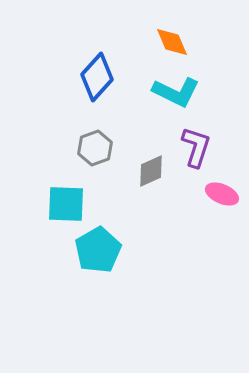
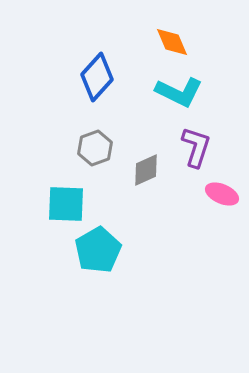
cyan L-shape: moved 3 px right
gray diamond: moved 5 px left, 1 px up
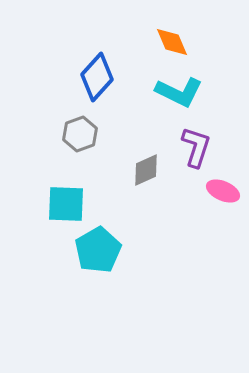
gray hexagon: moved 15 px left, 14 px up
pink ellipse: moved 1 px right, 3 px up
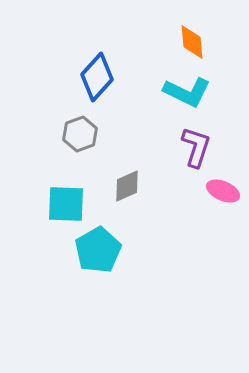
orange diamond: moved 20 px right; rotated 18 degrees clockwise
cyan L-shape: moved 8 px right
gray diamond: moved 19 px left, 16 px down
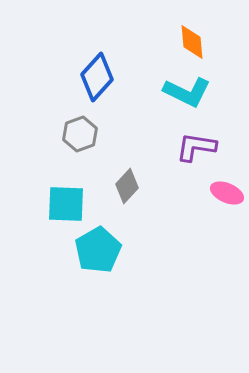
purple L-shape: rotated 99 degrees counterclockwise
gray diamond: rotated 24 degrees counterclockwise
pink ellipse: moved 4 px right, 2 px down
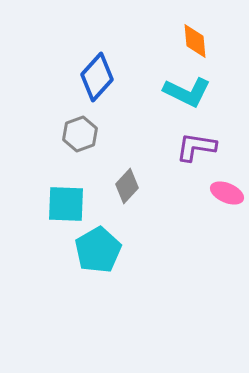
orange diamond: moved 3 px right, 1 px up
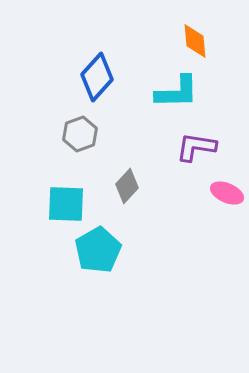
cyan L-shape: moved 10 px left; rotated 27 degrees counterclockwise
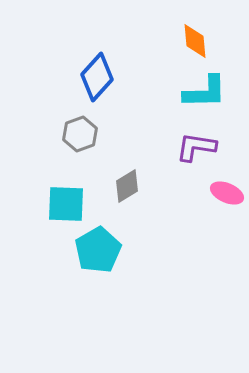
cyan L-shape: moved 28 px right
gray diamond: rotated 16 degrees clockwise
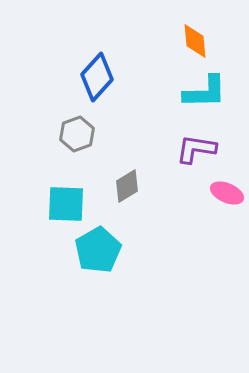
gray hexagon: moved 3 px left
purple L-shape: moved 2 px down
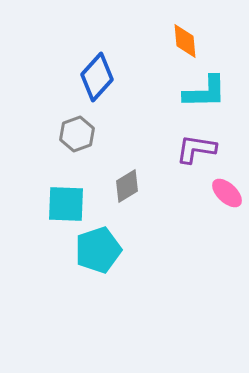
orange diamond: moved 10 px left
pink ellipse: rotated 20 degrees clockwise
cyan pentagon: rotated 12 degrees clockwise
